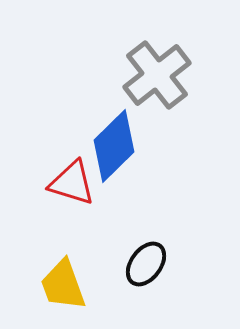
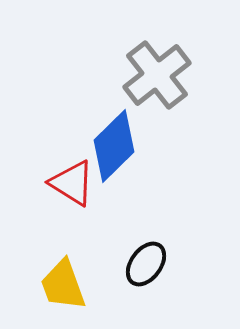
red triangle: rotated 15 degrees clockwise
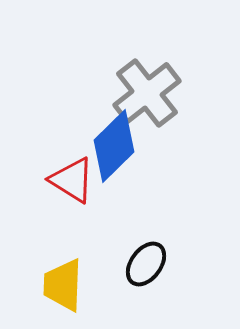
gray cross: moved 10 px left, 18 px down
red triangle: moved 3 px up
yellow trapezoid: rotated 22 degrees clockwise
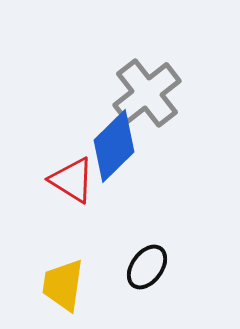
black ellipse: moved 1 px right, 3 px down
yellow trapezoid: rotated 6 degrees clockwise
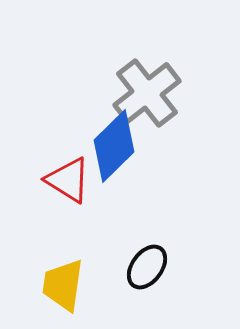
red triangle: moved 4 px left
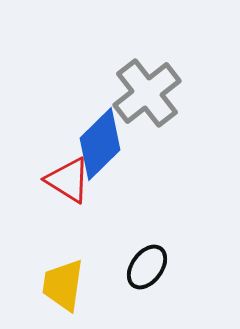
blue diamond: moved 14 px left, 2 px up
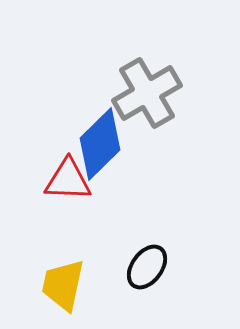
gray cross: rotated 8 degrees clockwise
red triangle: rotated 30 degrees counterclockwise
yellow trapezoid: rotated 4 degrees clockwise
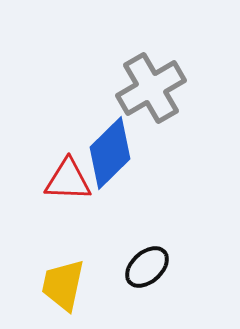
gray cross: moved 4 px right, 5 px up
blue diamond: moved 10 px right, 9 px down
black ellipse: rotated 12 degrees clockwise
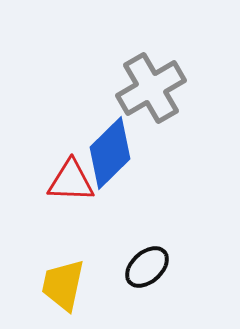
red triangle: moved 3 px right, 1 px down
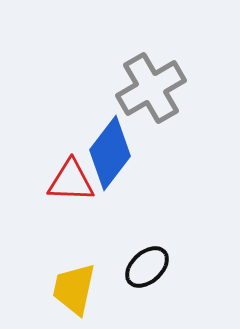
blue diamond: rotated 8 degrees counterclockwise
yellow trapezoid: moved 11 px right, 4 px down
